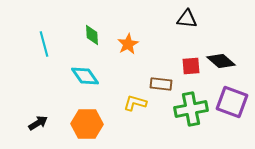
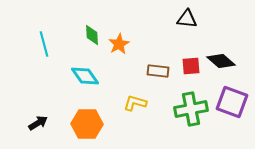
orange star: moved 9 px left
brown rectangle: moved 3 px left, 13 px up
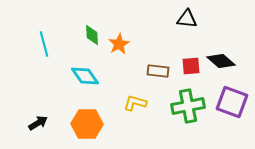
green cross: moved 3 px left, 3 px up
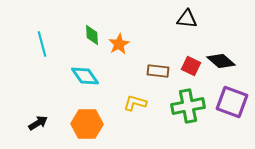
cyan line: moved 2 px left
red square: rotated 30 degrees clockwise
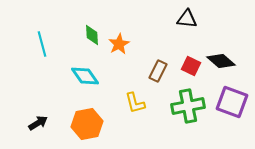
brown rectangle: rotated 70 degrees counterclockwise
yellow L-shape: rotated 120 degrees counterclockwise
orange hexagon: rotated 12 degrees counterclockwise
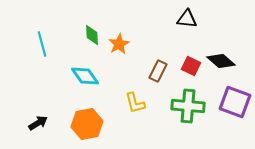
purple square: moved 3 px right
green cross: rotated 16 degrees clockwise
